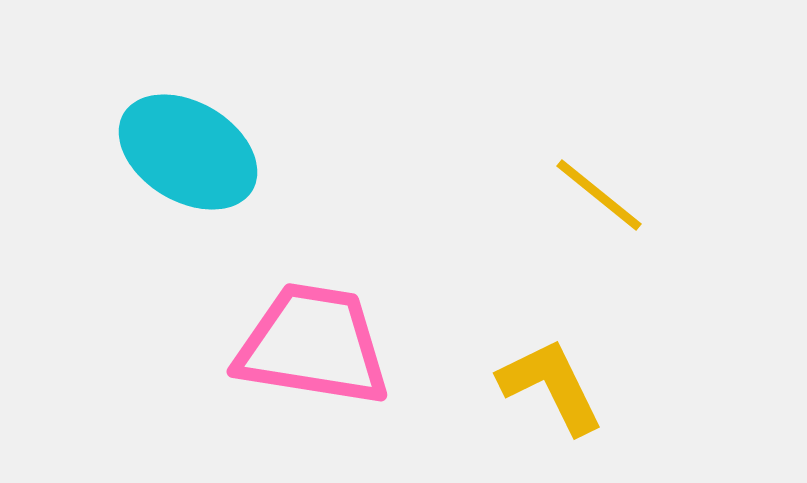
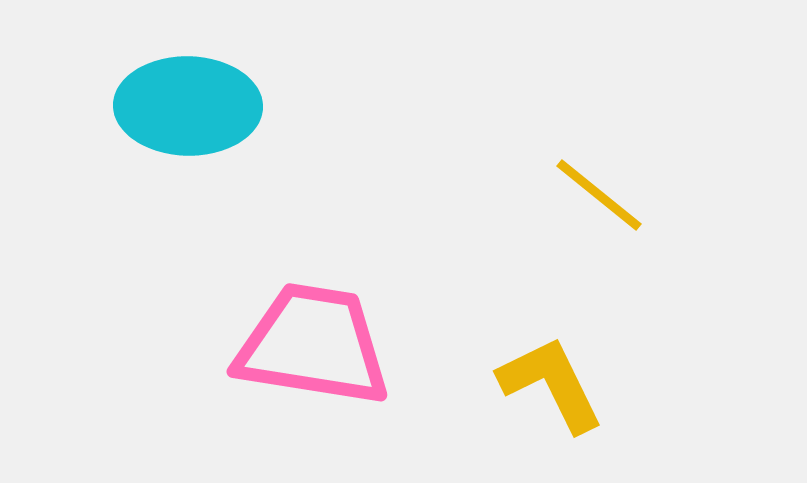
cyan ellipse: moved 46 px up; rotated 30 degrees counterclockwise
yellow L-shape: moved 2 px up
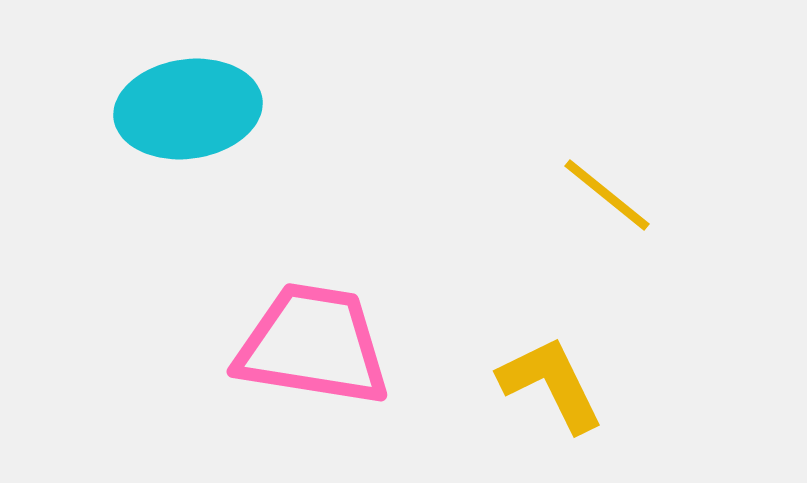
cyan ellipse: moved 3 px down; rotated 9 degrees counterclockwise
yellow line: moved 8 px right
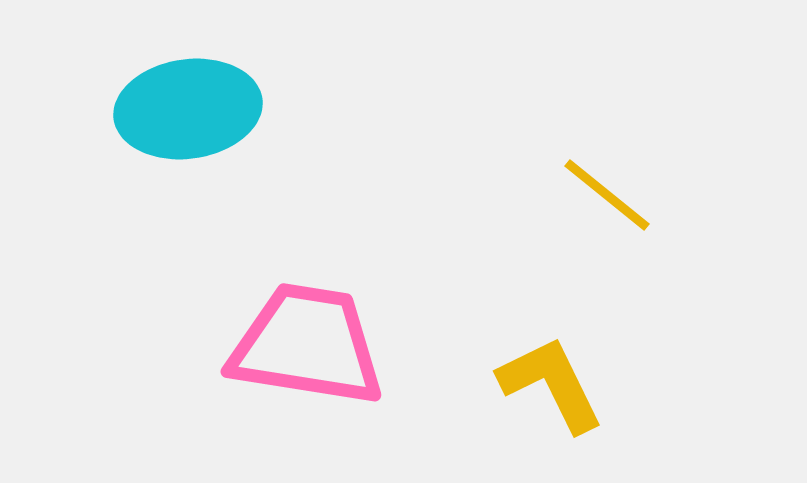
pink trapezoid: moved 6 px left
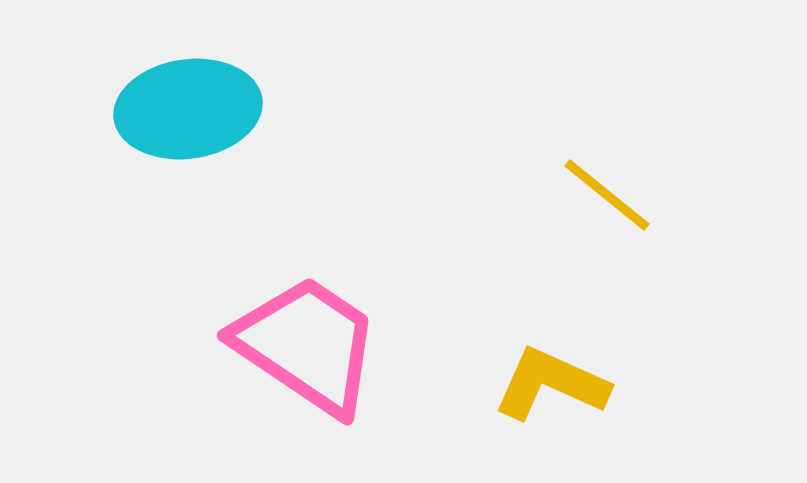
pink trapezoid: rotated 25 degrees clockwise
yellow L-shape: rotated 40 degrees counterclockwise
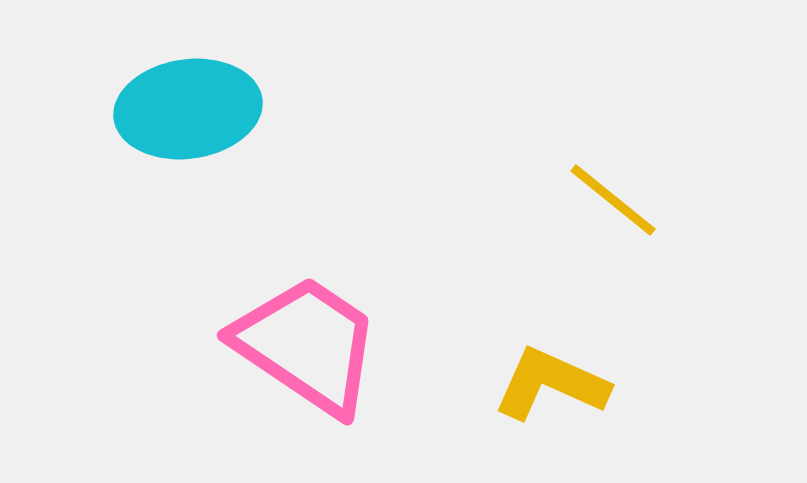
yellow line: moved 6 px right, 5 px down
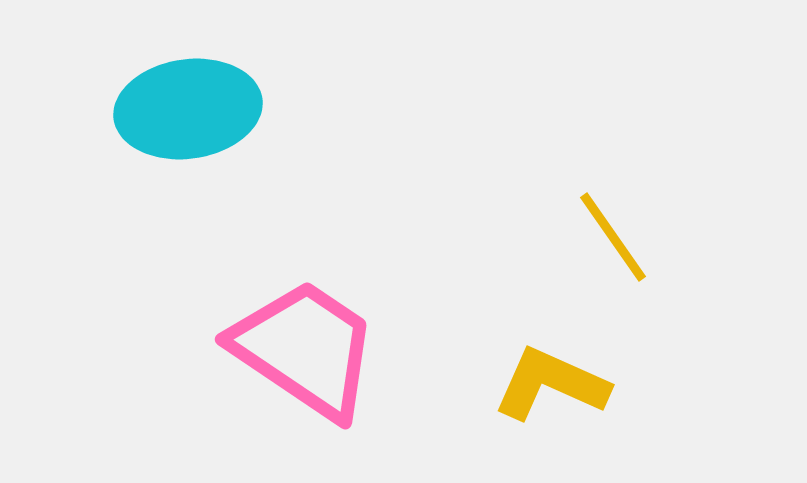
yellow line: moved 37 px down; rotated 16 degrees clockwise
pink trapezoid: moved 2 px left, 4 px down
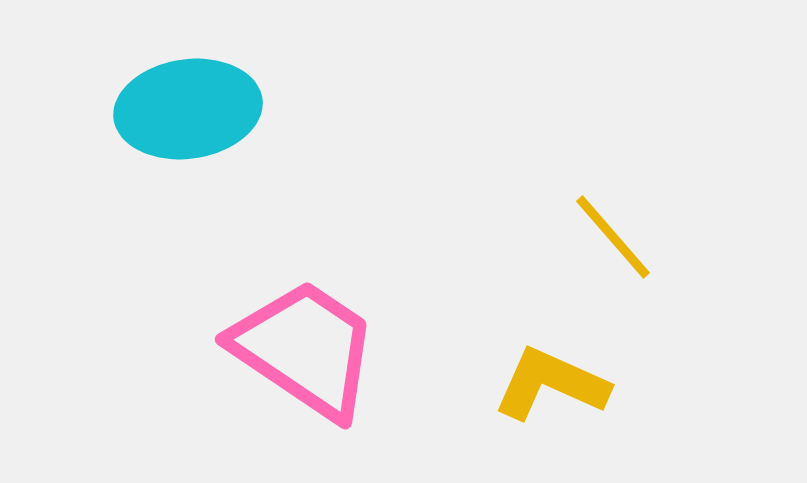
yellow line: rotated 6 degrees counterclockwise
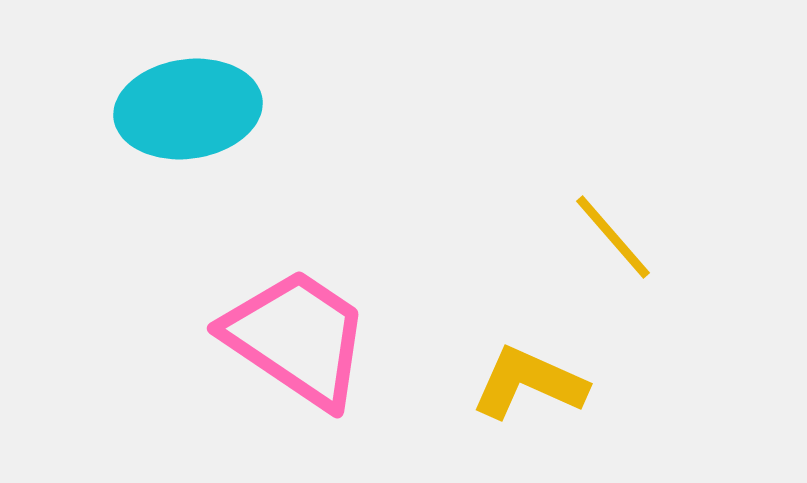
pink trapezoid: moved 8 px left, 11 px up
yellow L-shape: moved 22 px left, 1 px up
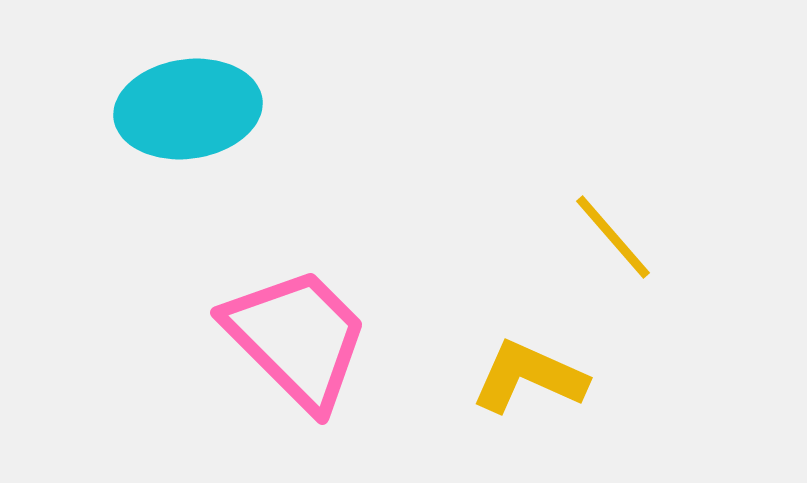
pink trapezoid: rotated 11 degrees clockwise
yellow L-shape: moved 6 px up
